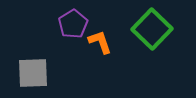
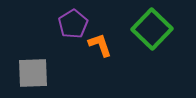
orange L-shape: moved 3 px down
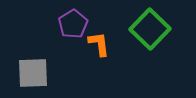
green square: moved 2 px left
orange L-shape: moved 1 px left, 1 px up; rotated 12 degrees clockwise
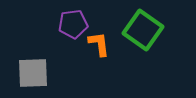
purple pentagon: rotated 24 degrees clockwise
green square: moved 7 px left, 1 px down; rotated 9 degrees counterclockwise
